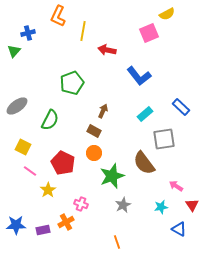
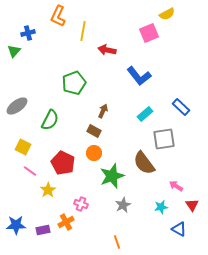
green pentagon: moved 2 px right
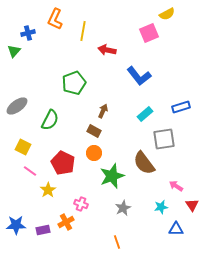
orange L-shape: moved 3 px left, 3 px down
blue rectangle: rotated 60 degrees counterclockwise
gray star: moved 3 px down
blue triangle: moved 3 px left; rotated 28 degrees counterclockwise
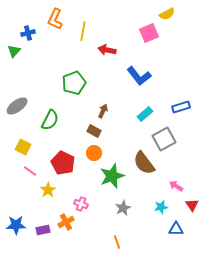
gray square: rotated 20 degrees counterclockwise
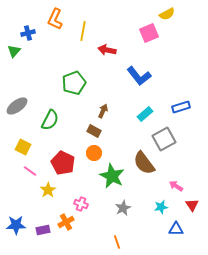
green star: rotated 25 degrees counterclockwise
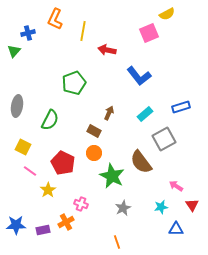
gray ellipse: rotated 45 degrees counterclockwise
brown arrow: moved 6 px right, 2 px down
brown semicircle: moved 3 px left, 1 px up
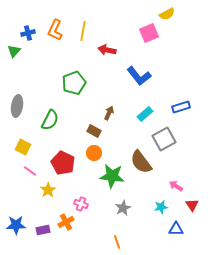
orange L-shape: moved 11 px down
green star: rotated 20 degrees counterclockwise
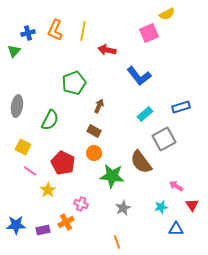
brown arrow: moved 10 px left, 7 px up
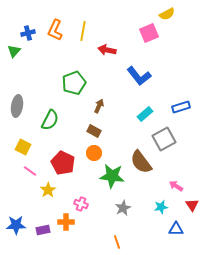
orange cross: rotated 28 degrees clockwise
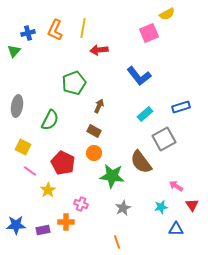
yellow line: moved 3 px up
red arrow: moved 8 px left; rotated 18 degrees counterclockwise
